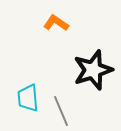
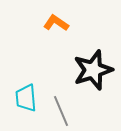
cyan trapezoid: moved 2 px left
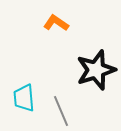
black star: moved 3 px right
cyan trapezoid: moved 2 px left
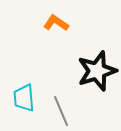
black star: moved 1 px right, 1 px down
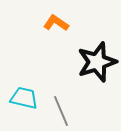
black star: moved 9 px up
cyan trapezoid: rotated 108 degrees clockwise
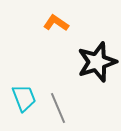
cyan trapezoid: rotated 56 degrees clockwise
gray line: moved 3 px left, 3 px up
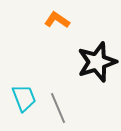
orange L-shape: moved 1 px right, 3 px up
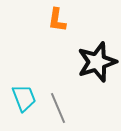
orange L-shape: rotated 115 degrees counterclockwise
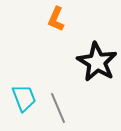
orange L-shape: moved 1 px left, 1 px up; rotated 15 degrees clockwise
black star: rotated 24 degrees counterclockwise
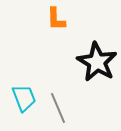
orange L-shape: rotated 25 degrees counterclockwise
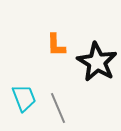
orange L-shape: moved 26 px down
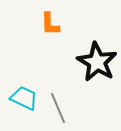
orange L-shape: moved 6 px left, 21 px up
cyan trapezoid: rotated 44 degrees counterclockwise
